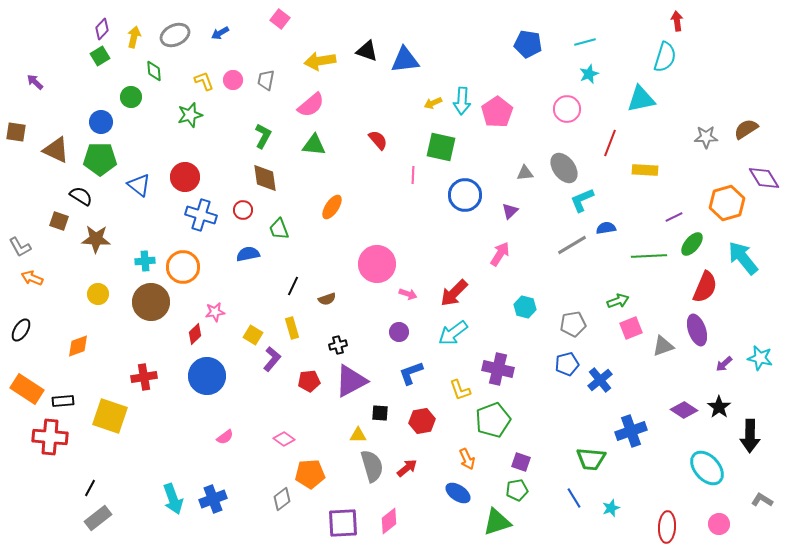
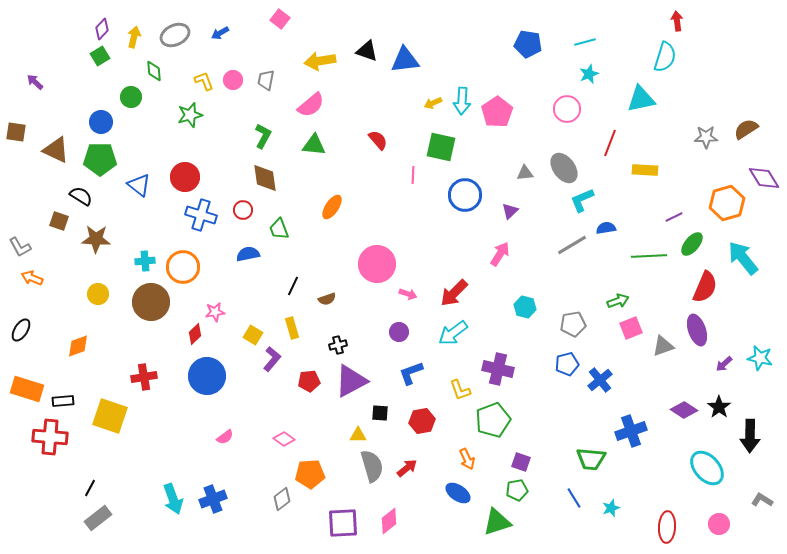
orange rectangle at (27, 389): rotated 16 degrees counterclockwise
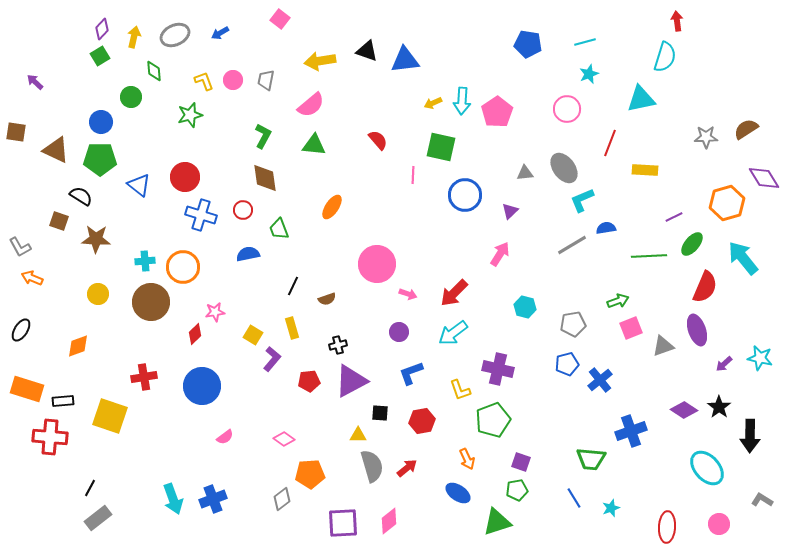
blue circle at (207, 376): moved 5 px left, 10 px down
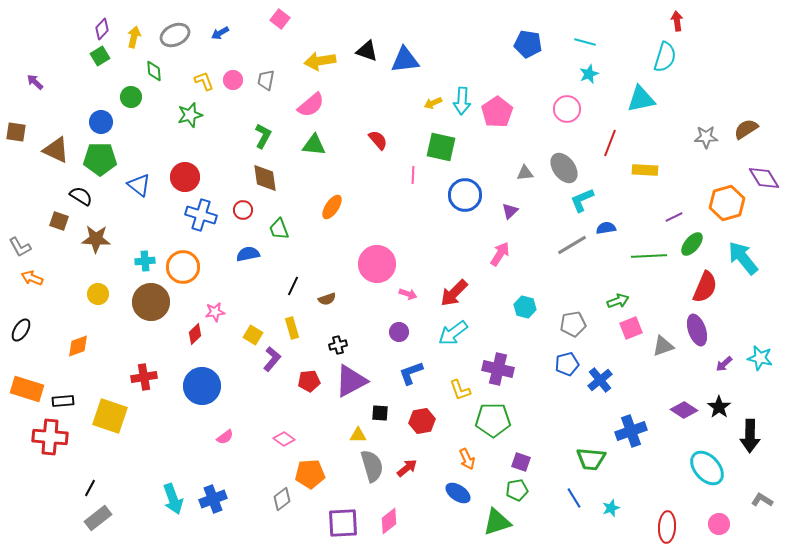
cyan line at (585, 42): rotated 30 degrees clockwise
green pentagon at (493, 420): rotated 20 degrees clockwise
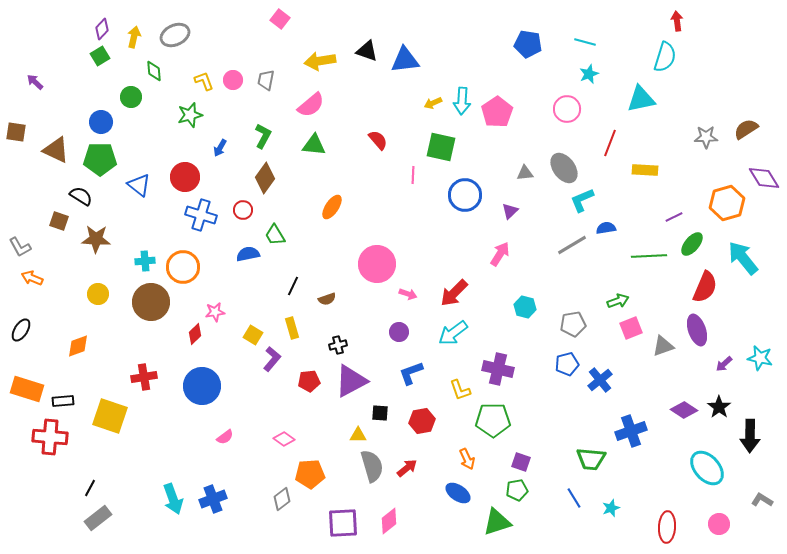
blue arrow at (220, 33): moved 115 px down; rotated 30 degrees counterclockwise
brown diamond at (265, 178): rotated 44 degrees clockwise
green trapezoid at (279, 229): moved 4 px left, 6 px down; rotated 10 degrees counterclockwise
